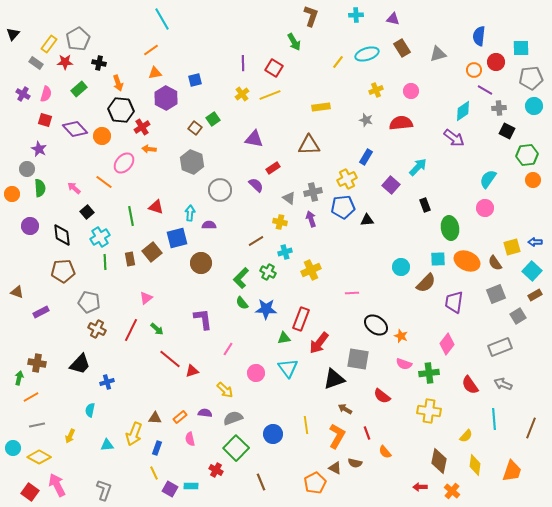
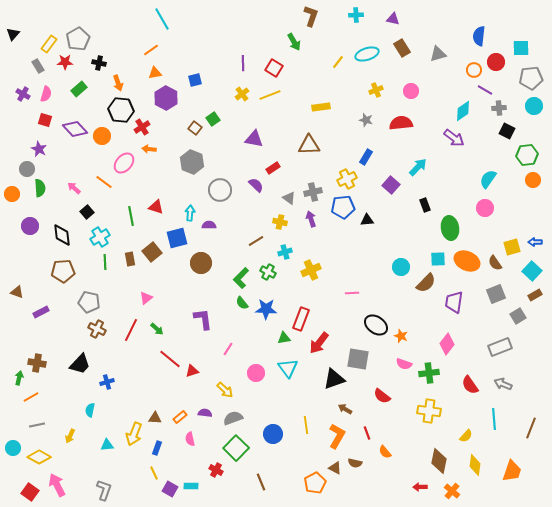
gray rectangle at (36, 63): moved 2 px right, 3 px down; rotated 24 degrees clockwise
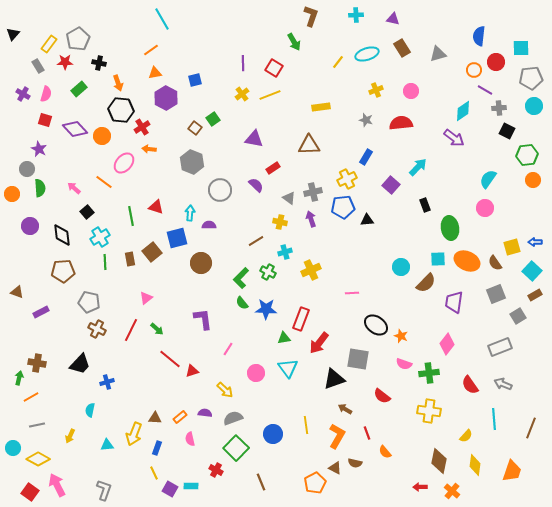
yellow diamond at (39, 457): moved 1 px left, 2 px down
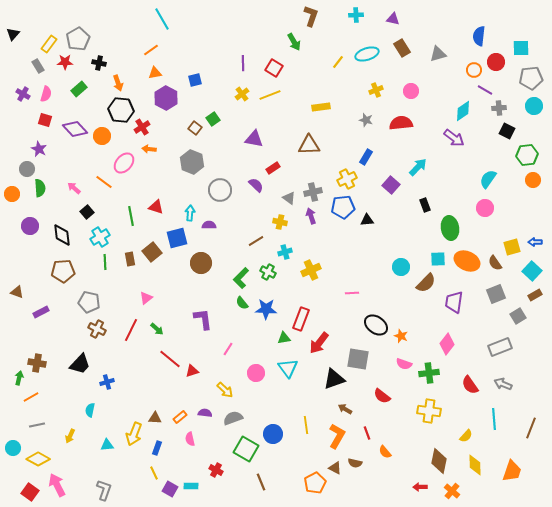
purple arrow at (311, 219): moved 3 px up
green square at (236, 448): moved 10 px right, 1 px down; rotated 15 degrees counterclockwise
yellow diamond at (475, 465): rotated 10 degrees counterclockwise
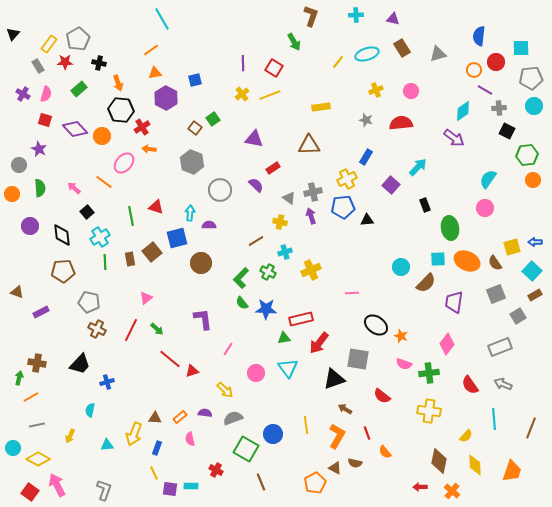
gray circle at (27, 169): moved 8 px left, 4 px up
red rectangle at (301, 319): rotated 55 degrees clockwise
purple square at (170, 489): rotated 21 degrees counterclockwise
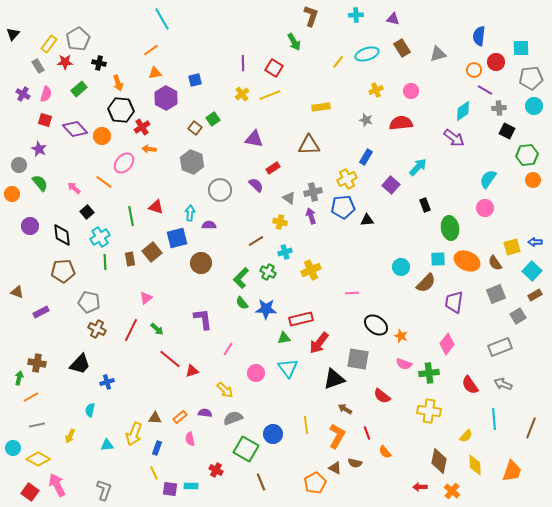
green semicircle at (40, 188): moved 5 px up; rotated 36 degrees counterclockwise
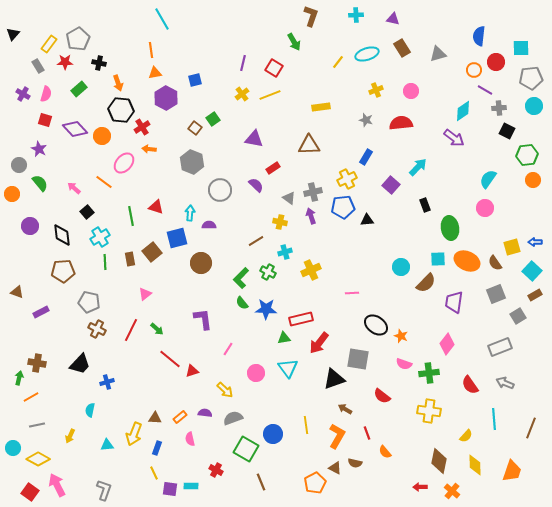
orange line at (151, 50): rotated 63 degrees counterclockwise
purple line at (243, 63): rotated 14 degrees clockwise
pink triangle at (146, 298): moved 1 px left, 4 px up
gray arrow at (503, 384): moved 2 px right, 1 px up
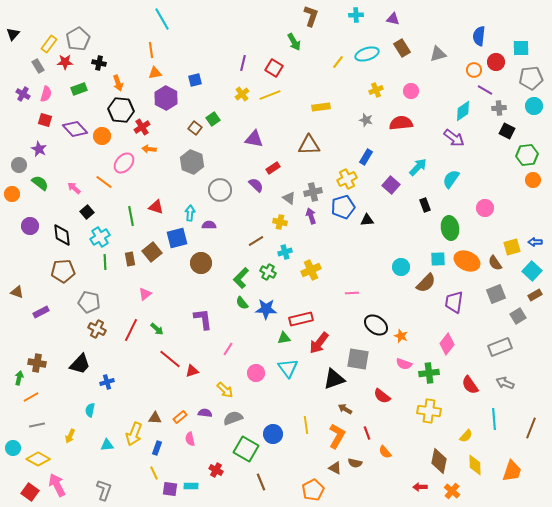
green rectangle at (79, 89): rotated 21 degrees clockwise
cyan semicircle at (488, 179): moved 37 px left
green semicircle at (40, 183): rotated 12 degrees counterclockwise
blue pentagon at (343, 207): rotated 10 degrees counterclockwise
orange pentagon at (315, 483): moved 2 px left, 7 px down
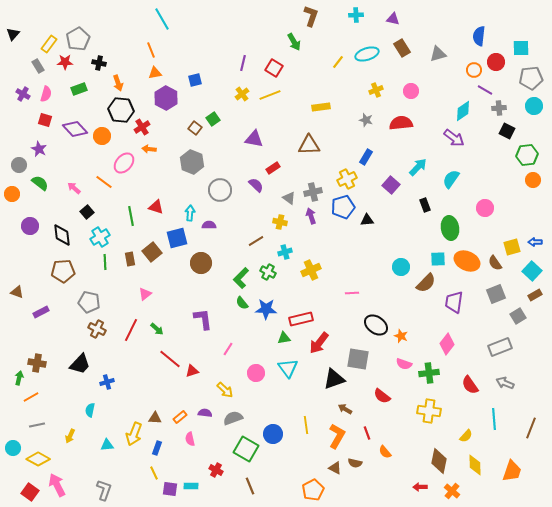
orange line at (151, 50): rotated 14 degrees counterclockwise
brown line at (261, 482): moved 11 px left, 4 px down
